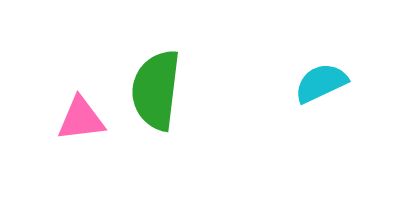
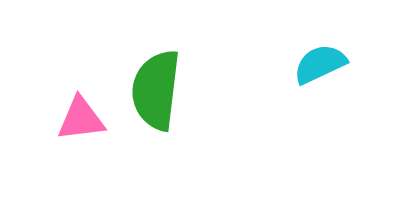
cyan semicircle: moved 1 px left, 19 px up
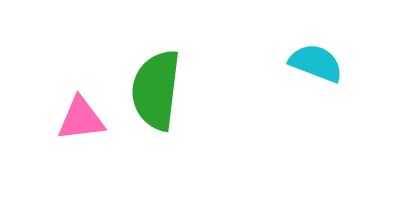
cyan semicircle: moved 4 px left, 1 px up; rotated 46 degrees clockwise
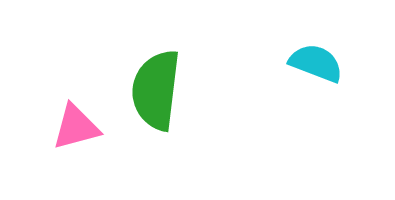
pink triangle: moved 5 px left, 8 px down; rotated 8 degrees counterclockwise
